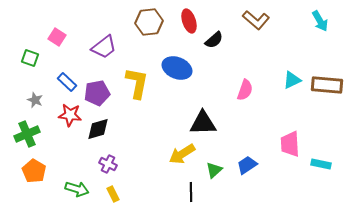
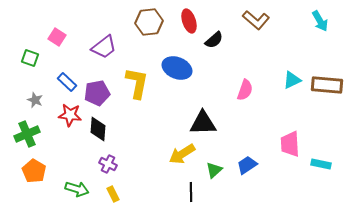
black diamond: rotated 70 degrees counterclockwise
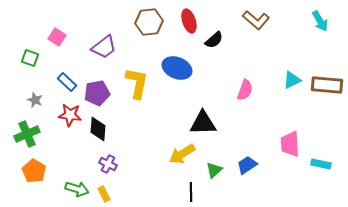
yellow rectangle: moved 9 px left
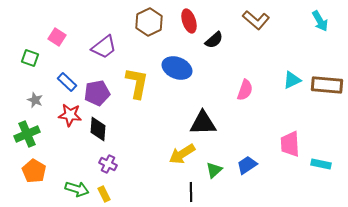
brown hexagon: rotated 20 degrees counterclockwise
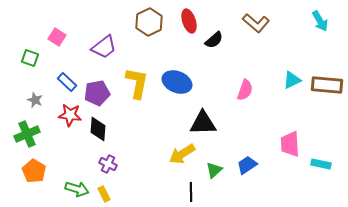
brown L-shape: moved 3 px down
blue ellipse: moved 14 px down
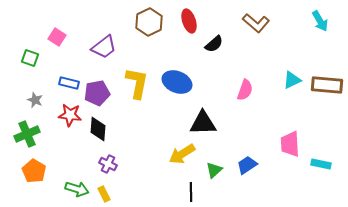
black semicircle: moved 4 px down
blue rectangle: moved 2 px right, 1 px down; rotated 30 degrees counterclockwise
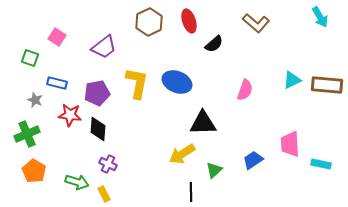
cyan arrow: moved 4 px up
blue rectangle: moved 12 px left
blue trapezoid: moved 6 px right, 5 px up
green arrow: moved 7 px up
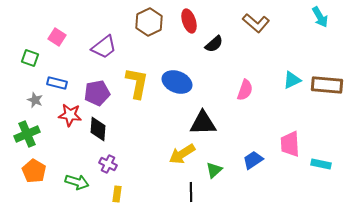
yellow rectangle: moved 13 px right; rotated 35 degrees clockwise
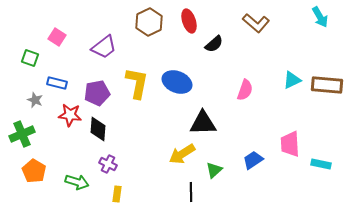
green cross: moved 5 px left
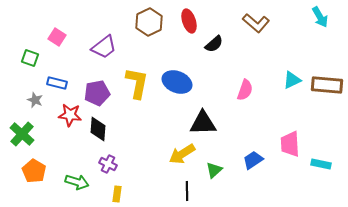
green cross: rotated 25 degrees counterclockwise
black line: moved 4 px left, 1 px up
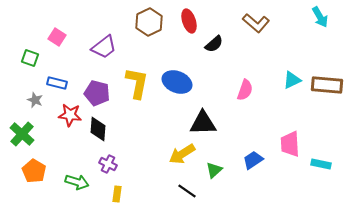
purple pentagon: rotated 25 degrees clockwise
black line: rotated 54 degrees counterclockwise
